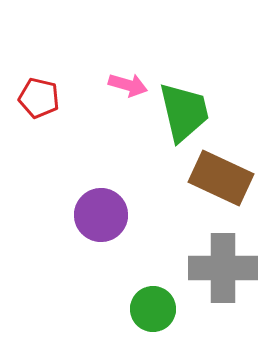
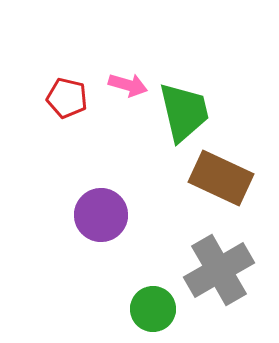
red pentagon: moved 28 px right
gray cross: moved 4 px left, 2 px down; rotated 30 degrees counterclockwise
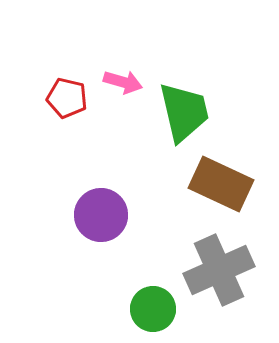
pink arrow: moved 5 px left, 3 px up
brown rectangle: moved 6 px down
gray cross: rotated 6 degrees clockwise
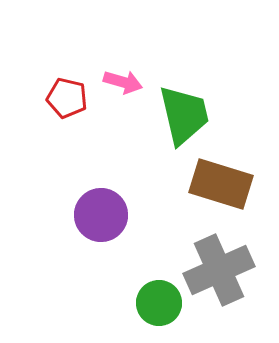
green trapezoid: moved 3 px down
brown rectangle: rotated 8 degrees counterclockwise
green circle: moved 6 px right, 6 px up
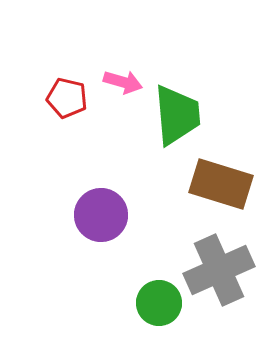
green trapezoid: moved 7 px left; rotated 8 degrees clockwise
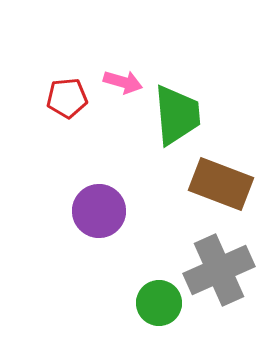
red pentagon: rotated 18 degrees counterclockwise
brown rectangle: rotated 4 degrees clockwise
purple circle: moved 2 px left, 4 px up
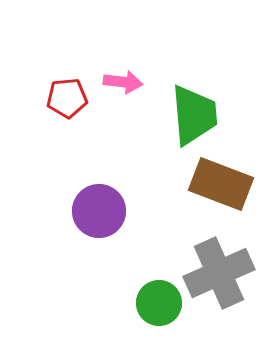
pink arrow: rotated 9 degrees counterclockwise
green trapezoid: moved 17 px right
gray cross: moved 3 px down
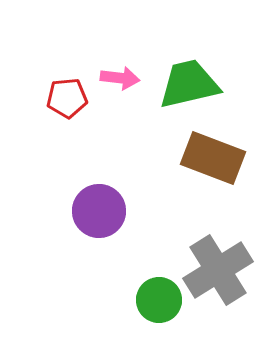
pink arrow: moved 3 px left, 4 px up
green trapezoid: moved 5 px left, 31 px up; rotated 98 degrees counterclockwise
brown rectangle: moved 8 px left, 26 px up
gray cross: moved 1 px left, 3 px up; rotated 8 degrees counterclockwise
green circle: moved 3 px up
